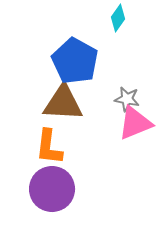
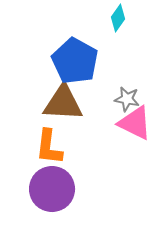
pink triangle: rotated 48 degrees clockwise
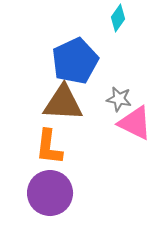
blue pentagon: rotated 18 degrees clockwise
gray star: moved 8 px left
purple circle: moved 2 px left, 4 px down
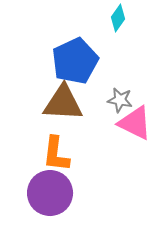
gray star: moved 1 px right, 1 px down
orange L-shape: moved 7 px right, 7 px down
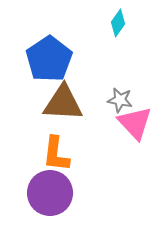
cyan diamond: moved 5 px down
blue pentagon: moved 26 px left, 2 px up; rotated 9 degrees counterclockwise
pink triangle: rotated 21 degrees clockwise
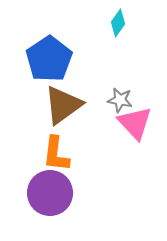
brown triangle: moved 2 px down; rotated 39 degrees counterclockwise
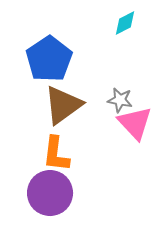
cyan diamond: moved 7 px right; rotated 28 degrees clockwise
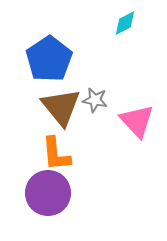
gray star: moved 25 px left
brown triangle: moved 2 px left, 2 px down; rotated 33 degrees counterclockwise
pink triangle: moved 2 px right, 2 px up
orange L-shape: rotated 12 degrees counterclockwise
purple circle: moved 2 px left
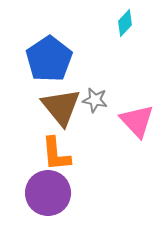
cyan diamond: rotated 20 degrees counterclockwise
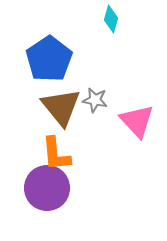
cyan diamond: moved 14 px left, 4 px up; rotated 28 degrees counterclockwise
purple circle: moved 1 px left, 5 px up
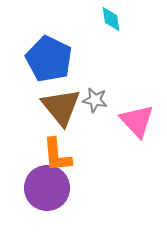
cyan diamond: rotated 24 degrees counterclockwise
blue pentagon: rotated 12 degrees counterclockwise
orange L-shape: moved 1 px right, 1 px down
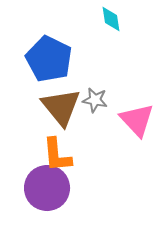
pink triangle: moved 1 px up
